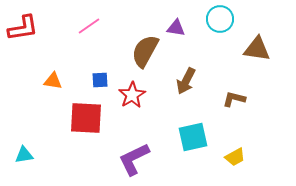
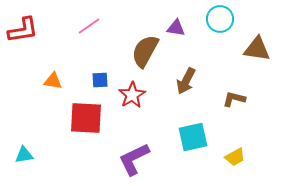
red L-shape: moved 2 px down
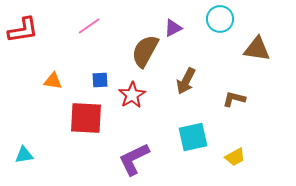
purple triangle: moved 3 px left; rotated 36 degrees counterclockwise
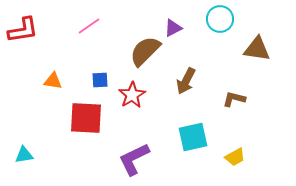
brown semicircle: rotated 16 degrees clockwise
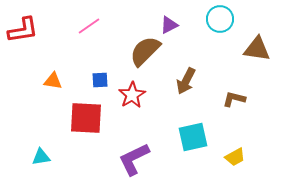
purple triangle: moved 4 px left, 3 px up
cyan triangle: moved 17 px right, 2 px down
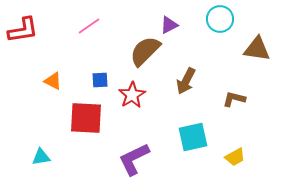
orange triangle: rotated 18 degrees clockwise
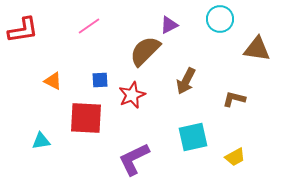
red star: rotated 8 degrees clockwise
cyan triangle: moved 16 px up
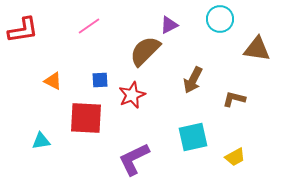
brown arrow: moved 7 px right, 1 px up
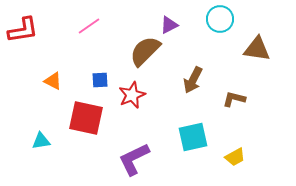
red square: rotated 9 degrees clockwise
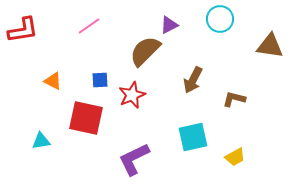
brown triangle: moved 13 px right, 3 px up
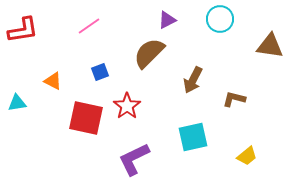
purple triangle: moved 2 px left, 5 px up
brown semicircle: moved 4 px right, 2 px down
blue square: moved 8 px up; rotated 18 degrees counterclockwise
red star: moved 5 px left, 11 px down; rotated 12 degrees counterclockwise
cyan triangle: moved 24 px left, 38 px up
yellow trapezoid: moved 12 px right, 1 px up; rotated 10 degrees counterclockwise
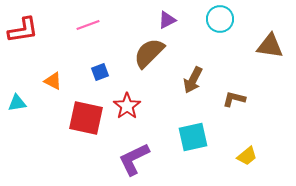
pink line: moved 1 px left, 1 px up; rotated 15 degrees clockwise
